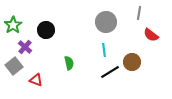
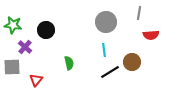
green star: rotated 30 degrees counterclockwise
red semicircle: rotated 42 degrees counterclockwise
gray square: moved 2 px left, 1 px down; rotated 36 degrees clockwise
red triangle: rotated 48 degrees clockwise
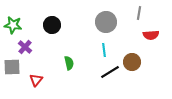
black circle: moved 6 px right, 5 px up
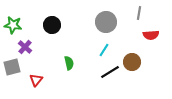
cyan line: rotated 40 degrees clockwise
gray square: rotated 12 degrees counterclockwise
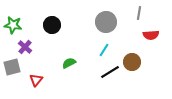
green semicircle: rotated 104 degrees counterclockwise
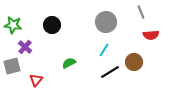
gray line: moved 2 px right, 1 px up; rotated 32 degrees counterclockwise
brown circle: moved 2 px right
gray square: moved 1 px up
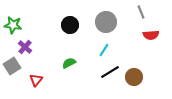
black circle: moved 18 px right
brown circle: moved 15 px down
gray square: rotated 18 degrees counterclockwise
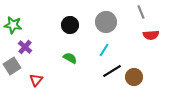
green semicircle: moved 1 px right, 5 px up; rotated 56 degrees clockwise
black line: moved 2 px right, 1 px up
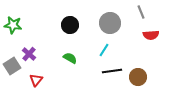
gray circle: moved 4 px right, 1 px down
purple cross: moved 4 px right, 7 px down
black line: rotated 24 degrees clockwise
brown circle: moved 4 px right
